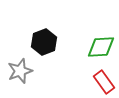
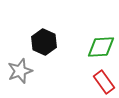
black hexagon: rotated 15 degrees counterclockwise
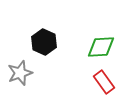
gray star: moved 2 px down
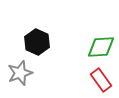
black hexagon: moved 7 px left
red rectangle: moved 3 px left, 2 px up
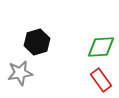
black hexagon: rotated 20 degrees clockwise
gray star: rotated 10 degrees clockwise
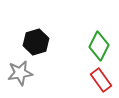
black hexagon: moved 1 px left
green diamond: moved 2 px left, 1 px up; rotated 60 degrees counterclockwise
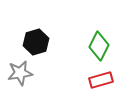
red rectangle: rotated 70 degrees counterclockwise
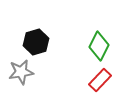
gray star: moved 1 px right, 1 px up
red rectangle: moved 1 px left; rotated 30 degrees counterclockwise
